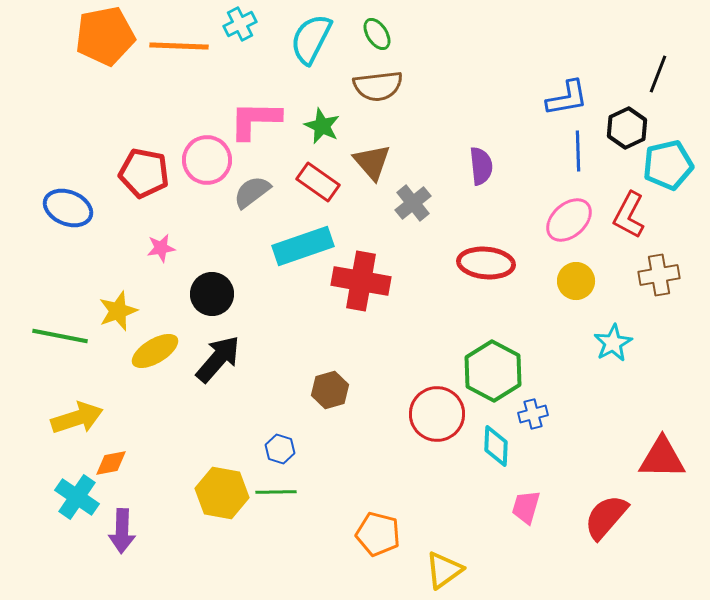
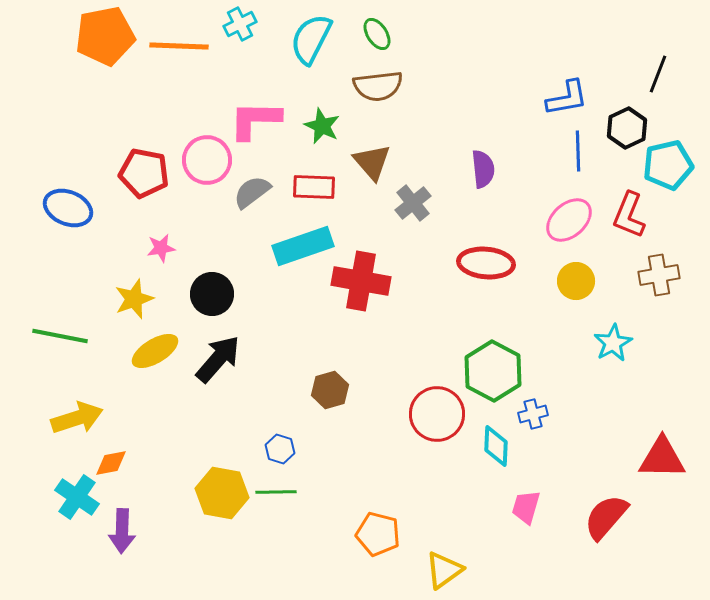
purple semicircle at (481, 166): moved 2 px right, 3 px down
red rectangle at (318, 182): moved 4 px left, 5 px down; rotated 33 degrees counterclockwise
red L-shape at (629, 215): rotated 6 degrees counterclockwise
yellow star at (118, 311): moved 16 px right, 12 px up
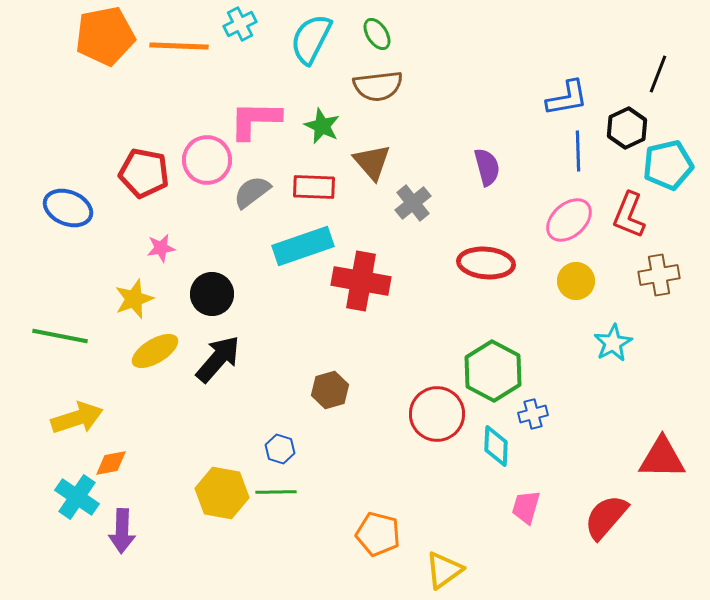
purple semicircle at (483, 169): moved 4 px right, 2 px up; rotated 9 degrees counterclockwise
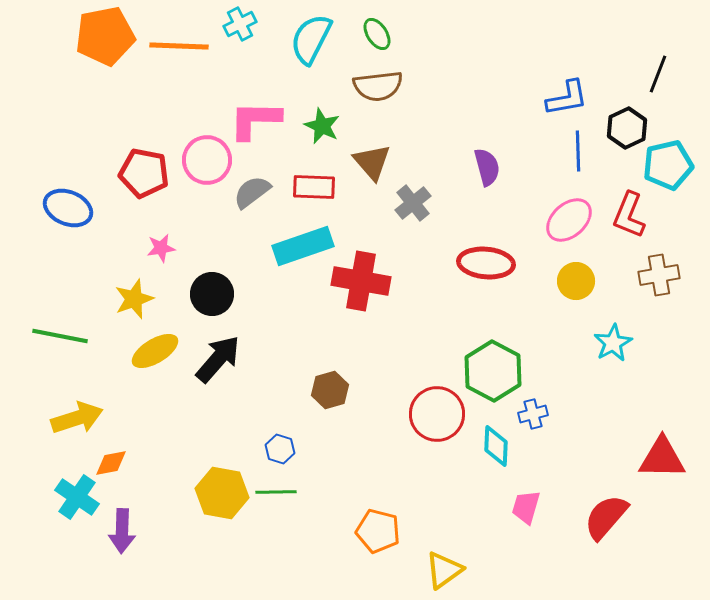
orange pentagon at (378, 534): moved 3 px up
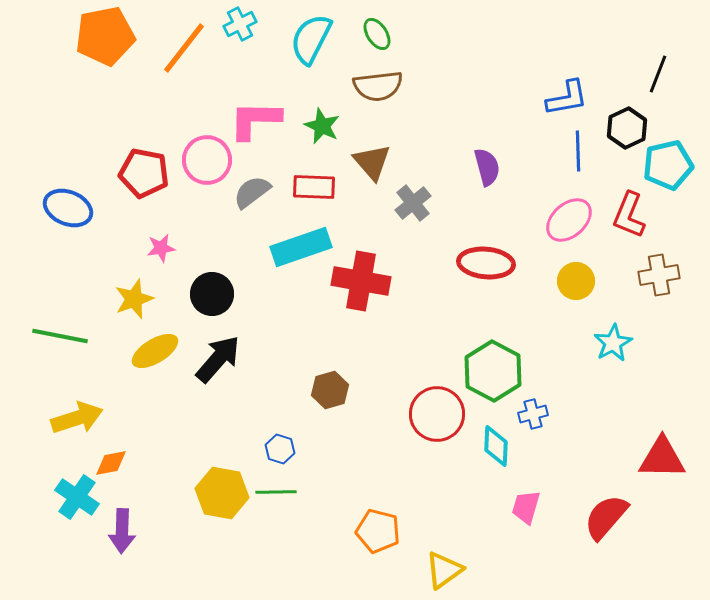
orange line at (179, 46): moved 5 px right, 2 px down; rotated 54 degrees counterclockwise
cyan rectangle at (303, 246): moved 2 px left, 1 px down
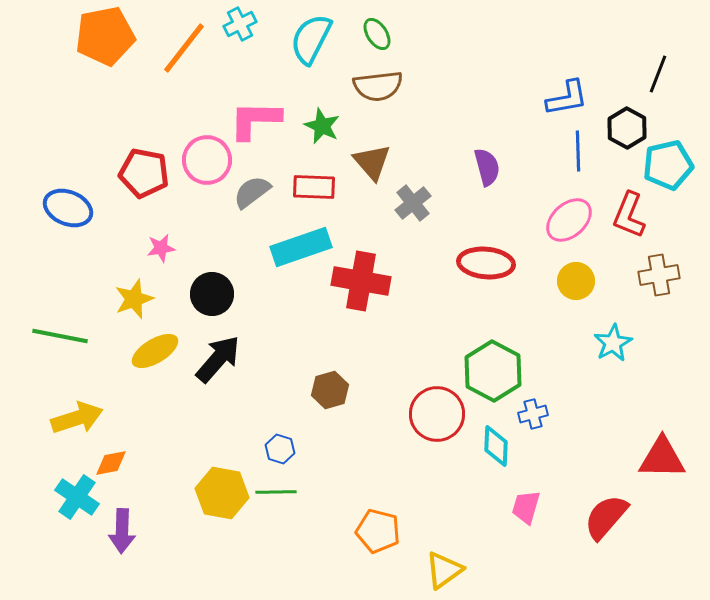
black hexagon at (627, 128): rotated 6 degrees counterclockwise
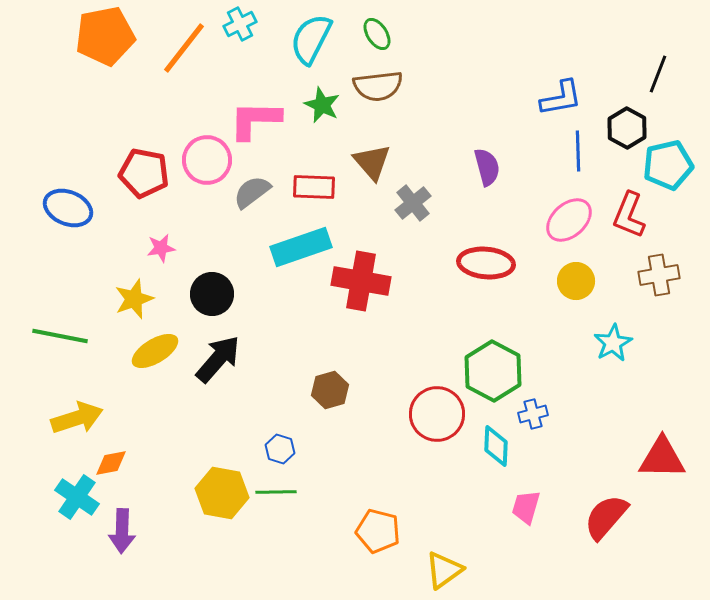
blue L-shape at (567, 98): moved 6 px left
green star at (322, 126): moved 21 px up
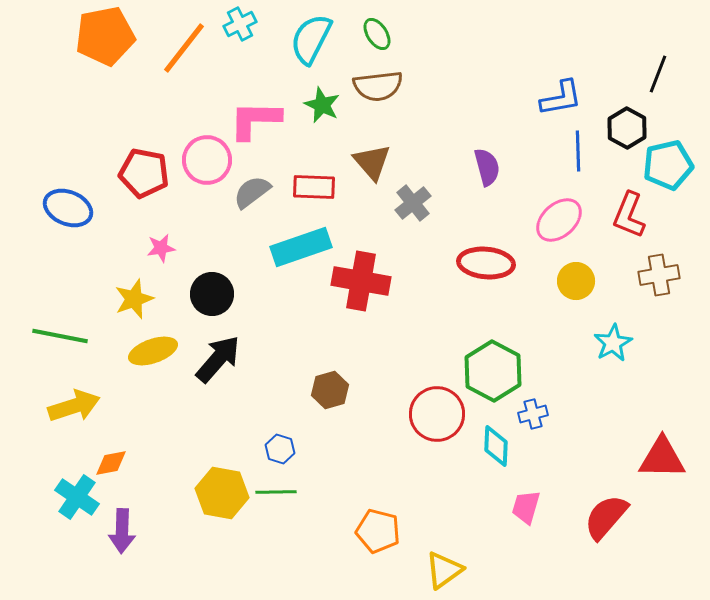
pink ellipse at (569, 220): moved 10 px left
yellow ellipse at (155, 351): moved 2 px left; rotated 12 degrees clockwise
yellow arrow at (77, 418): moved 3 px left, 12 px up
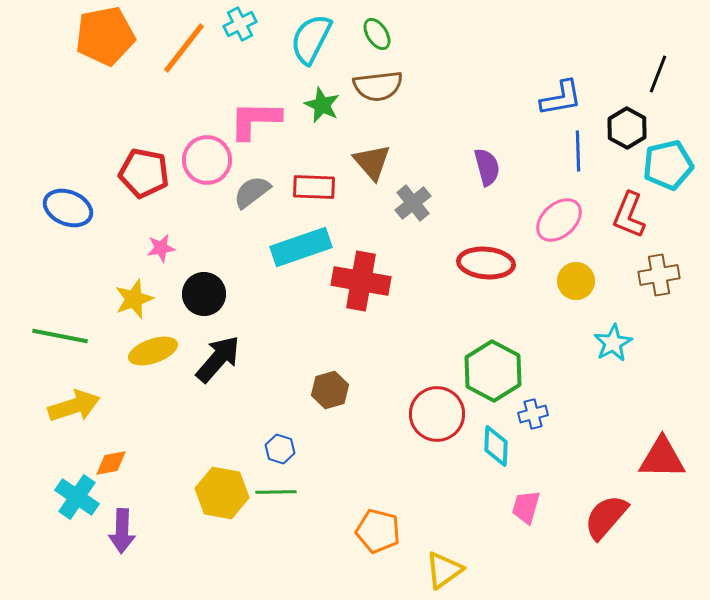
black circle at (212, 294): moved 8 px left
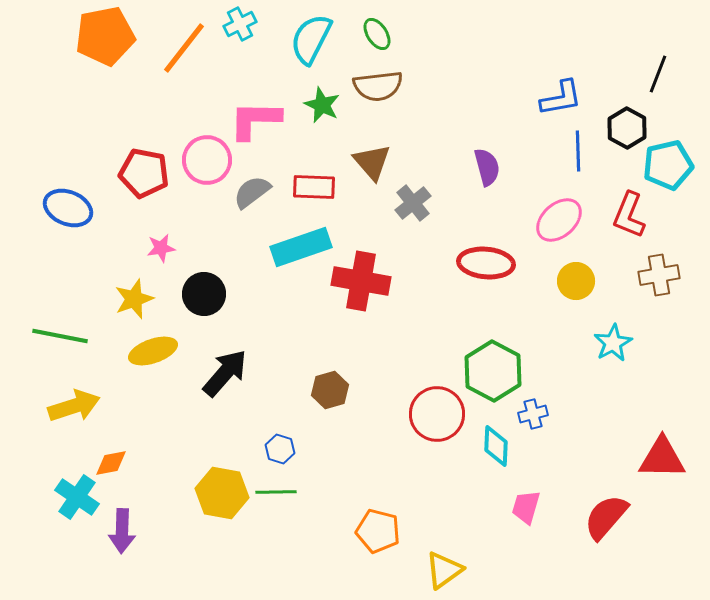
black arrow at (218, 359): moved 7 px right, 14 px down
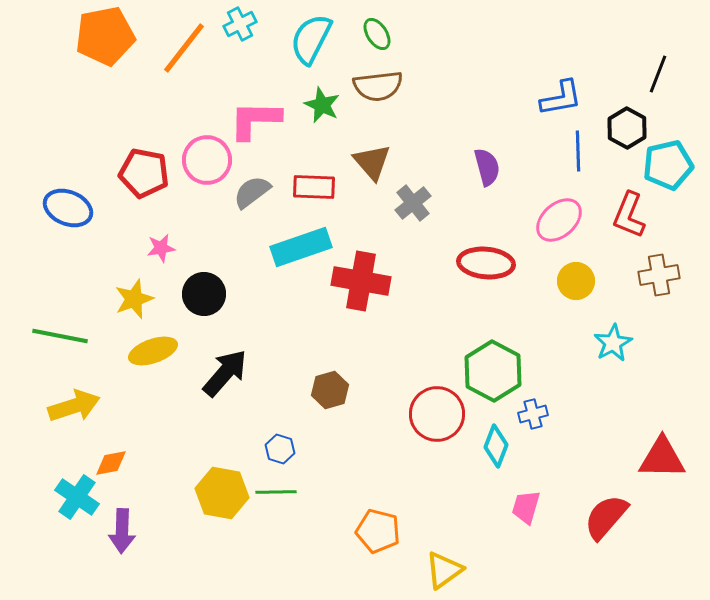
cyan diamond at (496, 446): rotated 18 degrees clockwise
